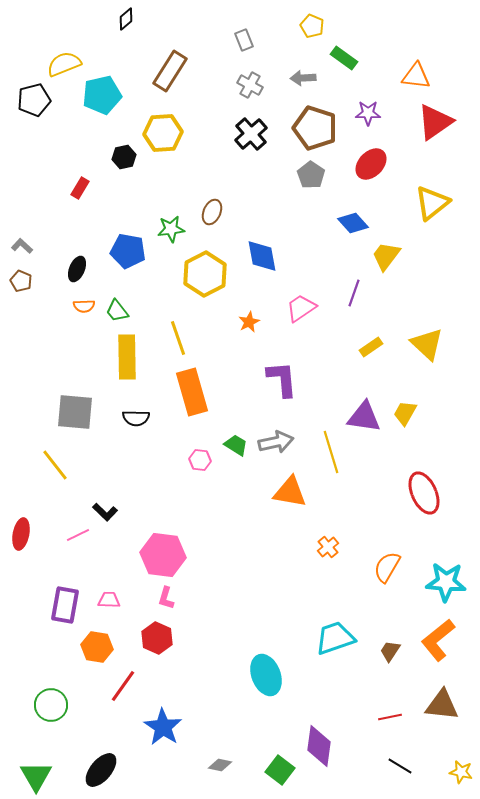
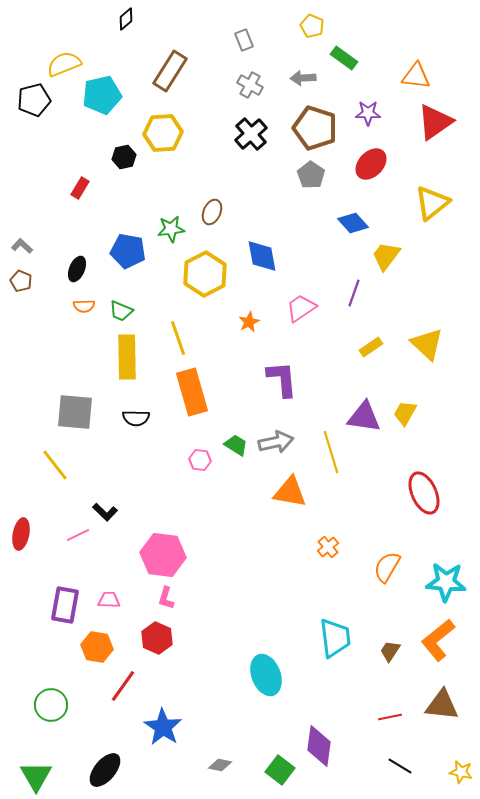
green trapezoid at (117, 311): moved 4 px right; rotated 30 degrees counterclockwise
cyan trapezoid at (335, 638): rotated 102 degrees clockwise
black ellipse at (101, 770): moved 4 px right
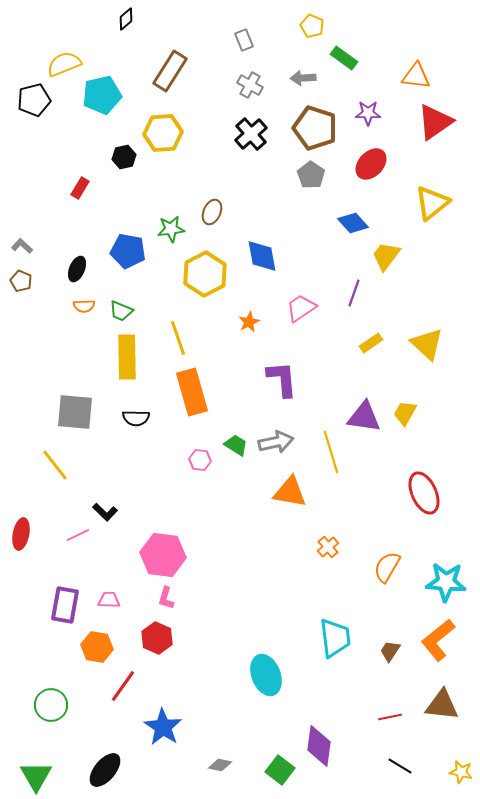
yellow rectangle at (371, 347): moved 4 px up
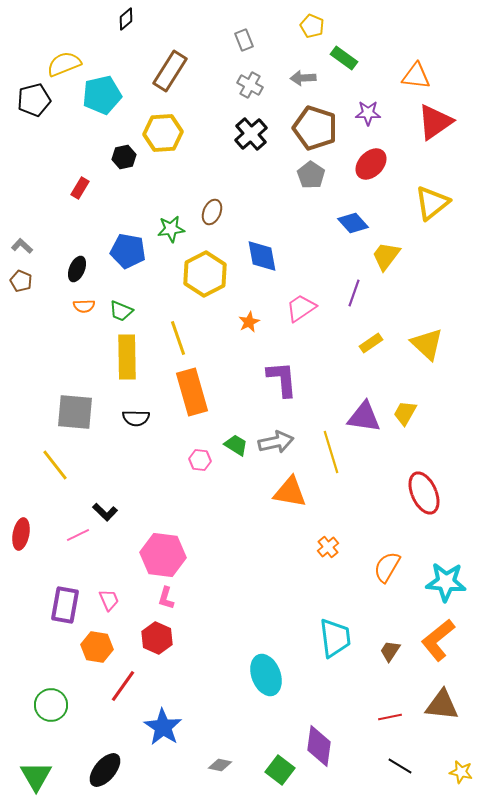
pink trapezoid at (109, 600): rotated 65 degrees clockwise
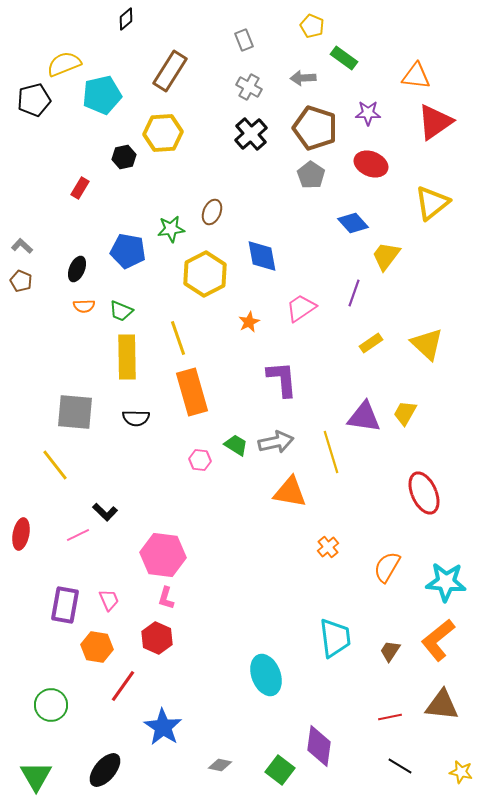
gray cross at (250, 85): moved 1 px left, 2 px down
red ellipse at (371, 164): rotated 68 degrees clockwise
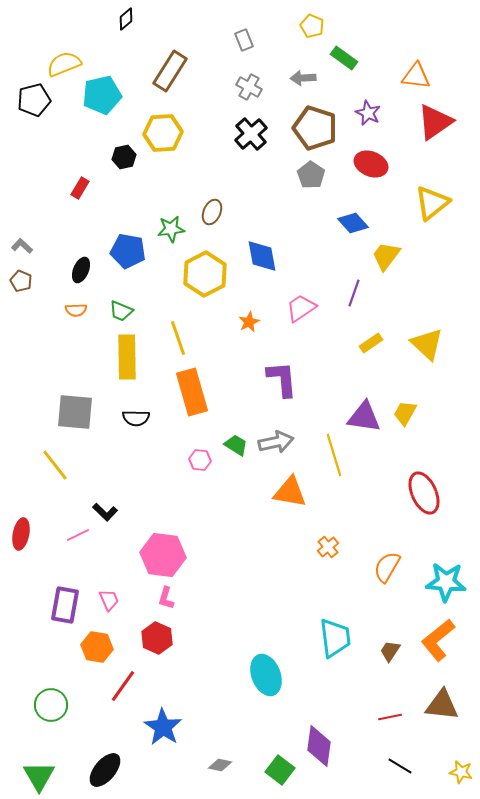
purple star at (368, 113): rotated 25 degrees clockwise
black ellipse at (77, 269): moved 4 px right, 1 px down
orange semicircle at (84, 306): moved 8 px left, 4 px down
yellow line at (331, 452): moved 3 px right, 3 px down
green triangle at (36, 776): moved 3 px right
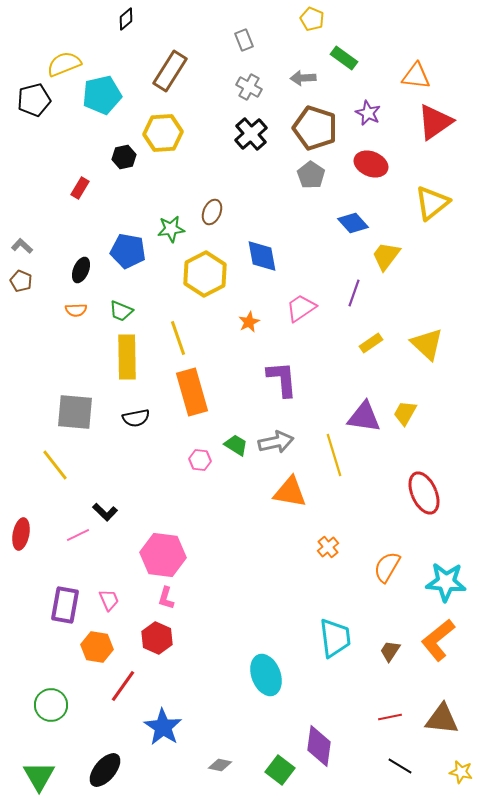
yellow pentagon at (312, 26): moved 7 px up
black semicircle at (136, 418): rotated 12 degrees counterclockwise
brown triangle at (442, 705): moved 14 px down
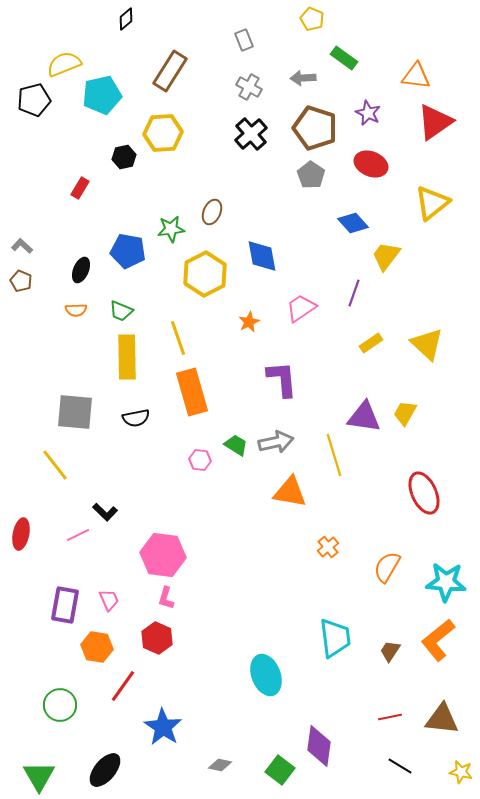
green circle at (51, 705): moved 9 px right
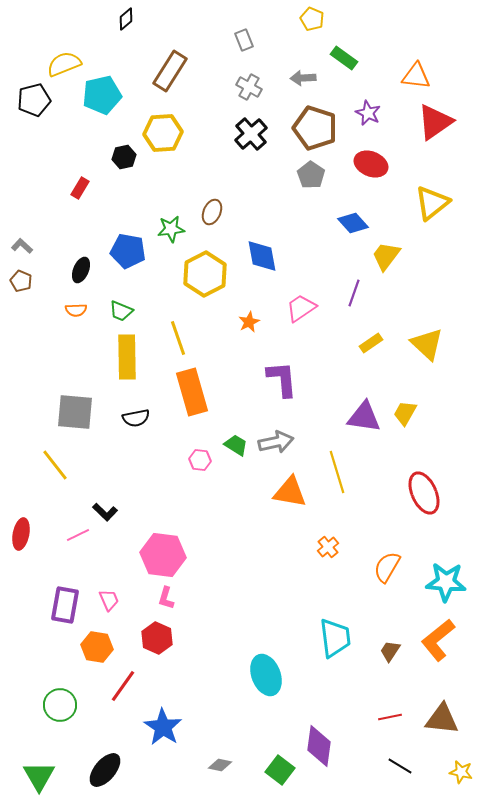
yellow line at (334, 455): moved 3 px right, 17 px down
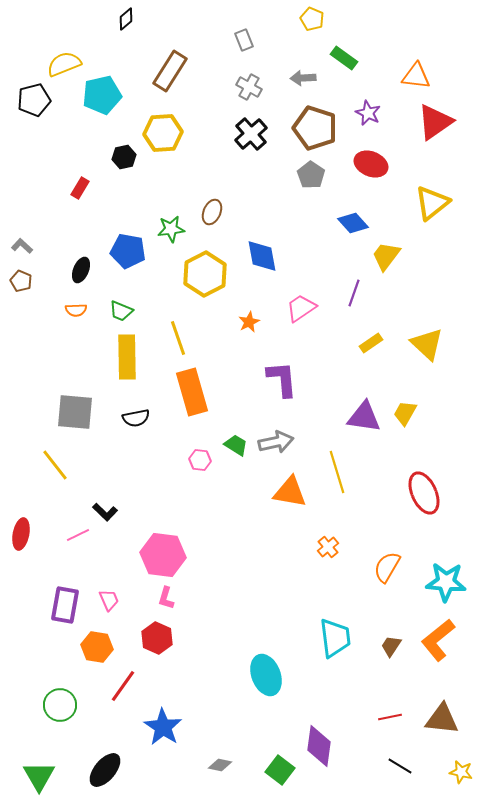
brown trapezoid at (390, 651): moved 1 px right, 5 px up
